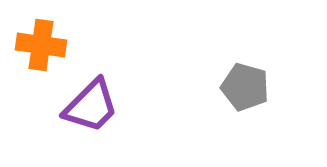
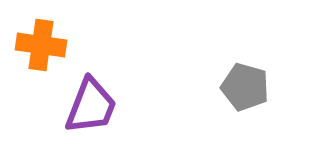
purple trapezoid: rotated 24 degrees counterclockwise
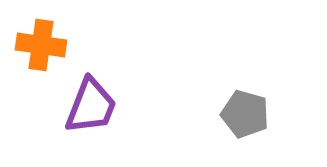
gray pentagon: moved 27 px down
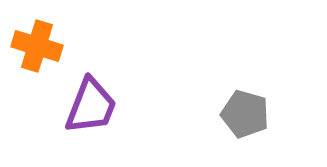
orange cross: moved 4 px left, 1 px down; rotated 9 degrees clockwise
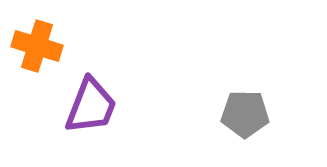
gray pentagon: rotated 15 degrees counterclockwise
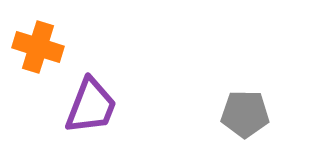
orange cross: moved 1 px right, 1 px down
